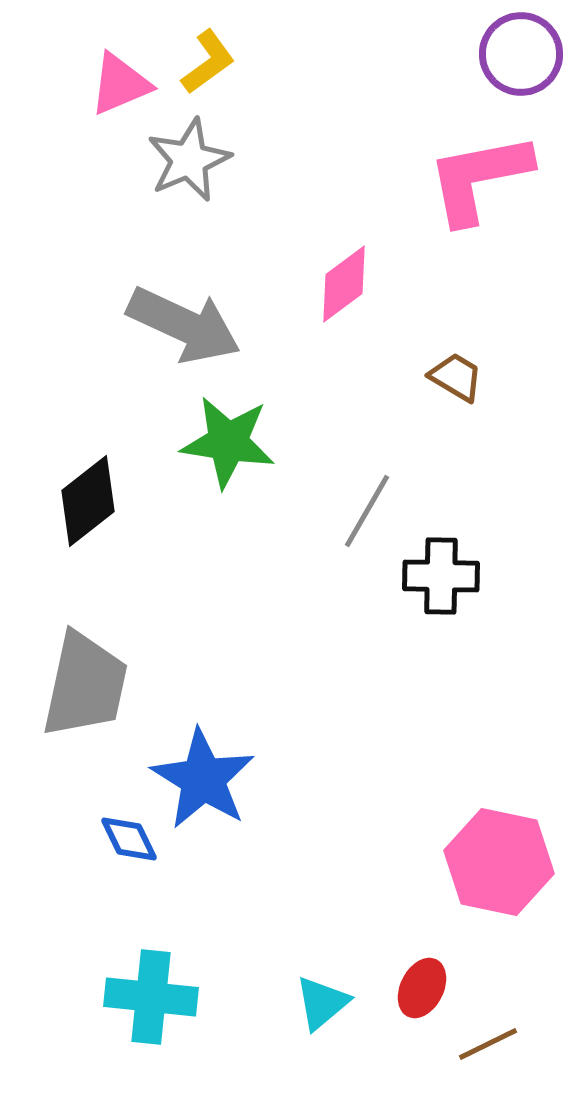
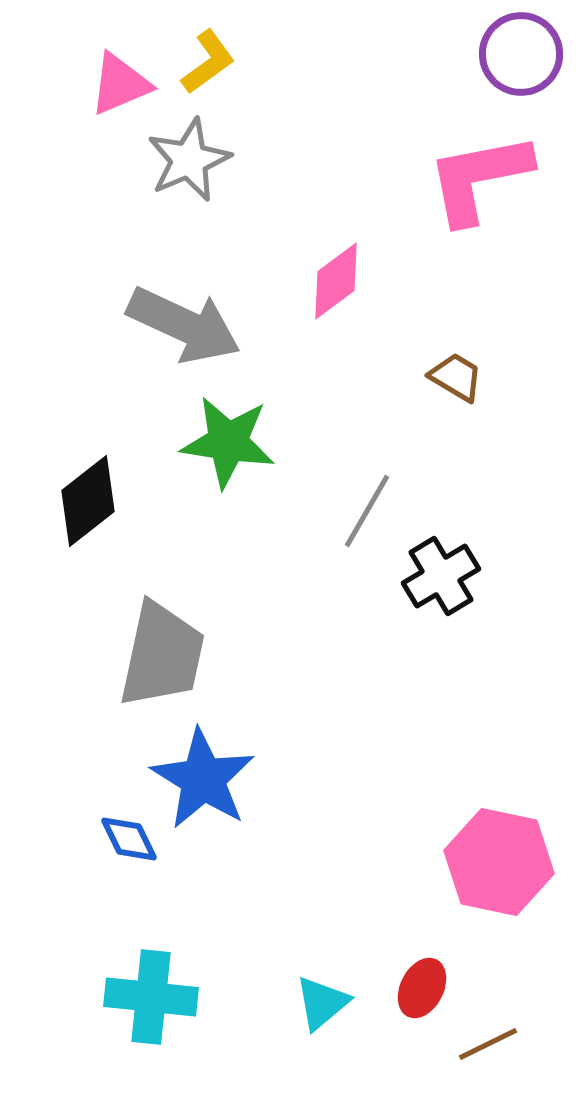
pink diamond: moved 8 px left, 3 px up
black cross: rotated 32 degrees counterclockwise
gray trapezoid: moved 77 px right, 30 px up
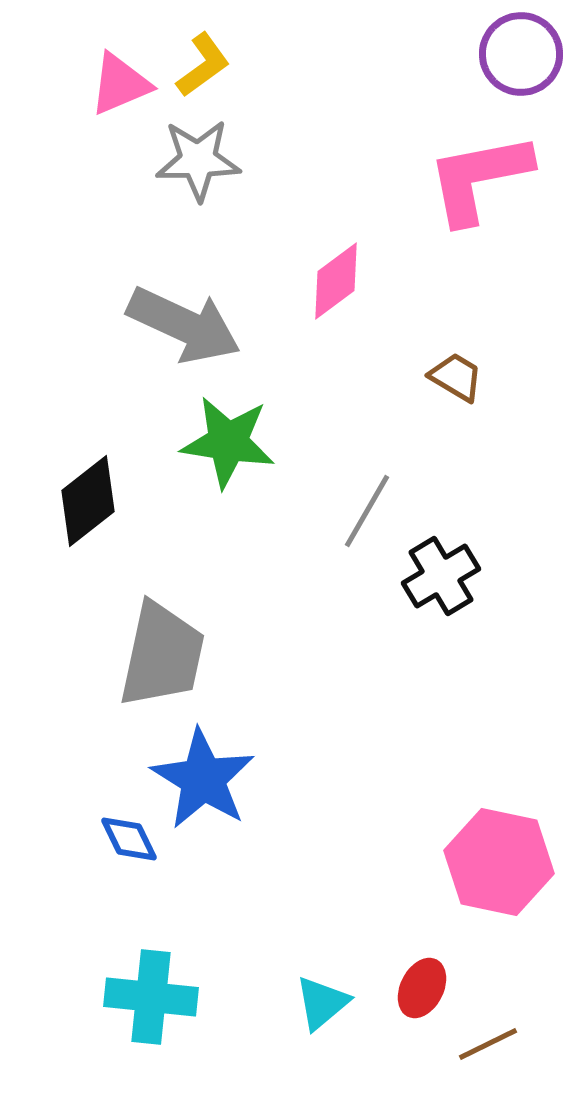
yellow L-shape: moved 5 px left, 3 px down
gray star: moved 9 px right; rotated 22 degrees clockwise
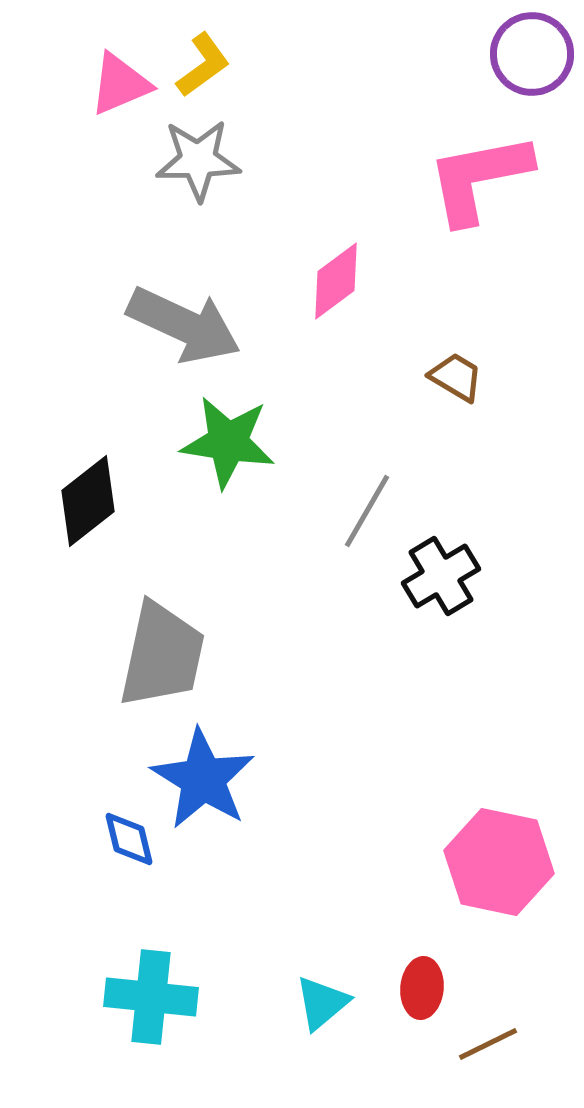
purple circle: moved 11 px right
blue diamond: rotated 12 degrees clockwise
red ellipse: rotated 22 degrees counterclockwise
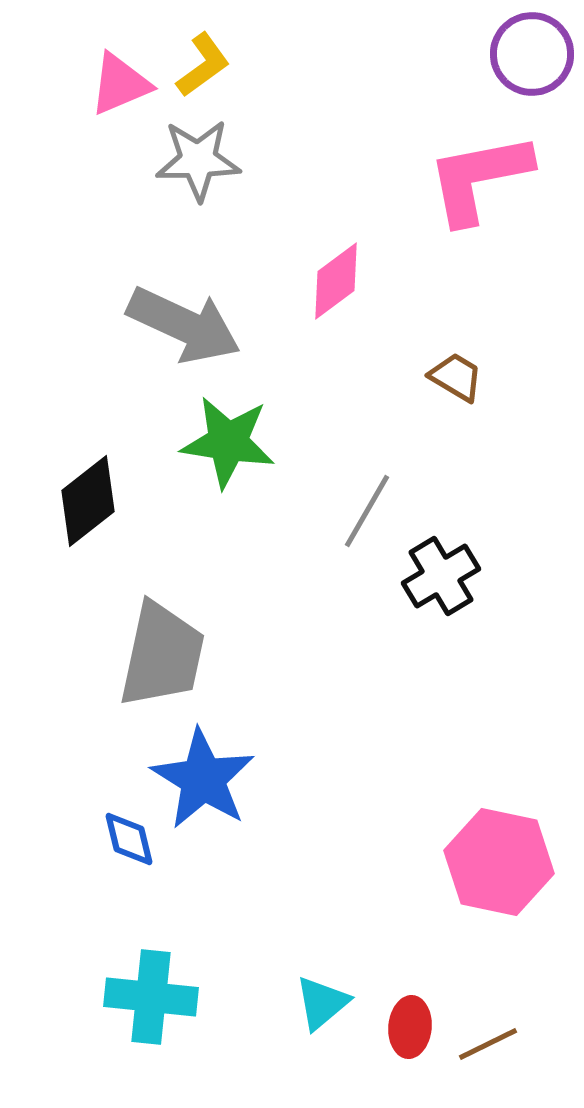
red ellipse: moved 12 px left, 39 px down
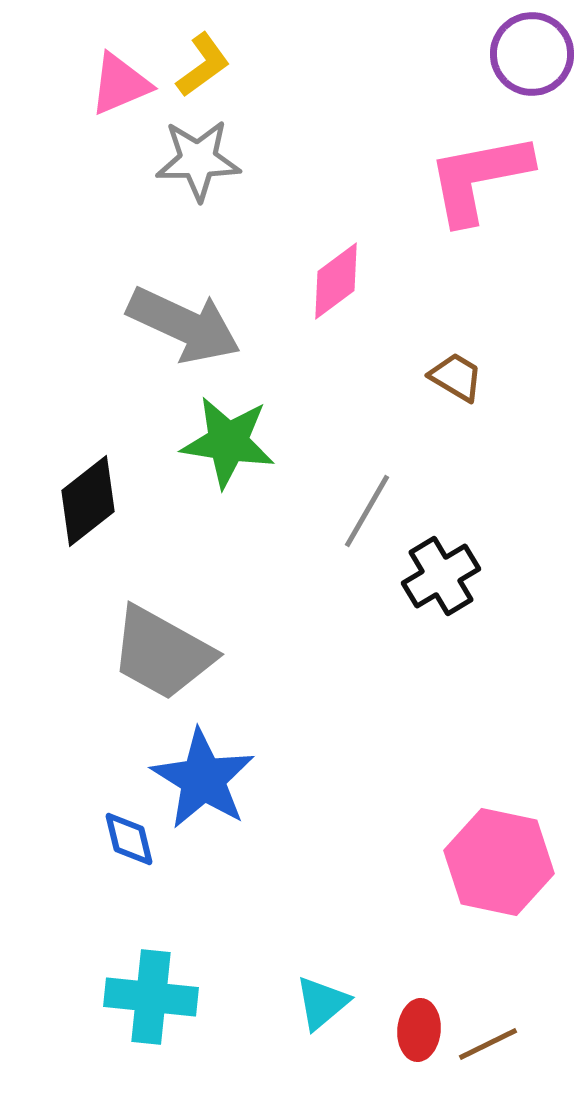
gray trapezoid: moved 2 px up; rotated 107 degrees clockwise
red ellipse: moved 9 px right, 3 px down
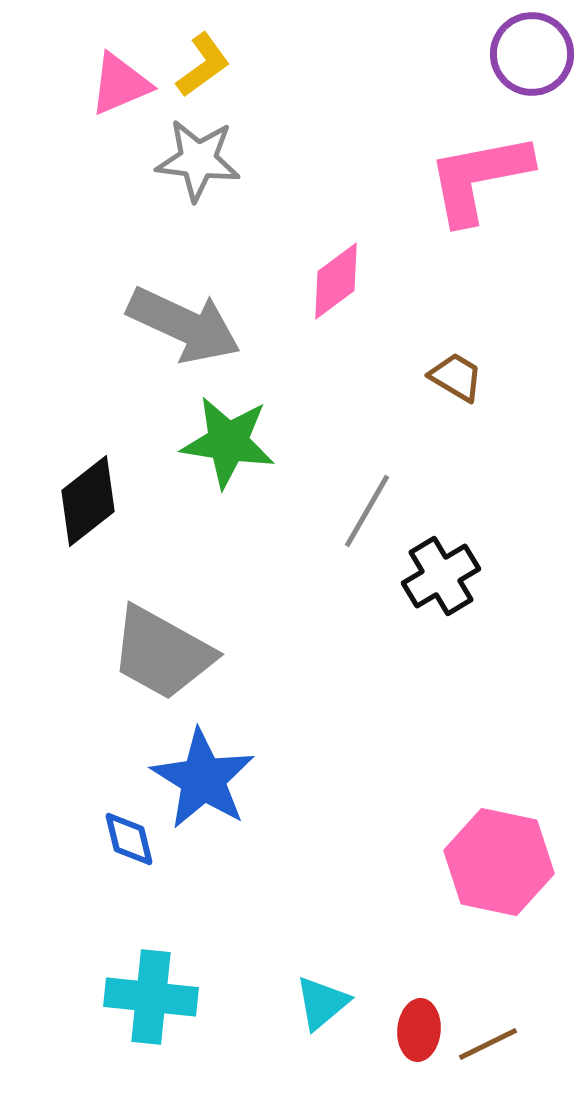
gray star: rotated 8 degrees clockwise
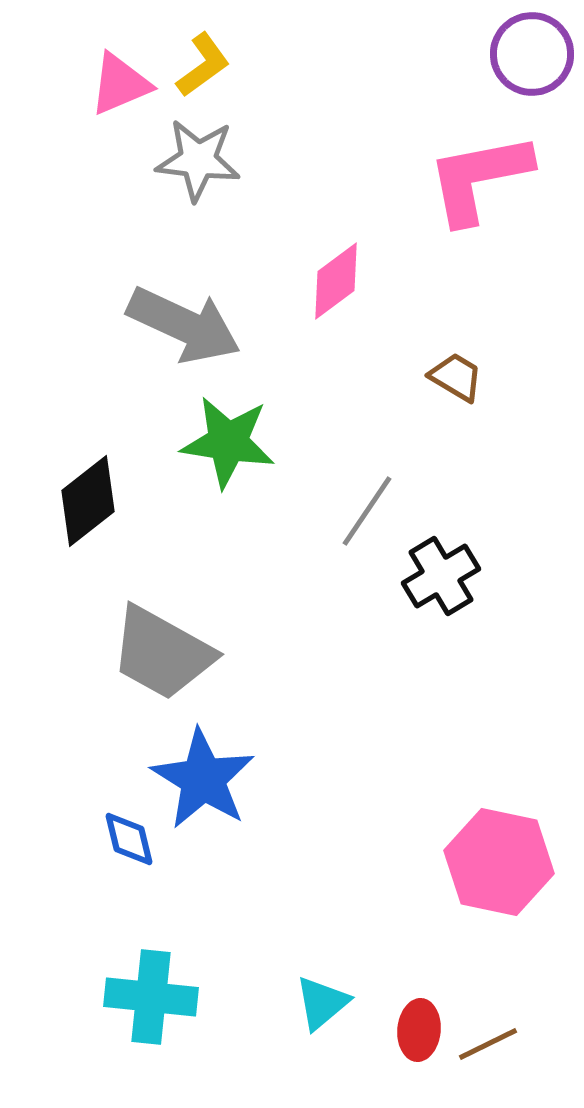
gray line: rotated 4 degrees clockwise
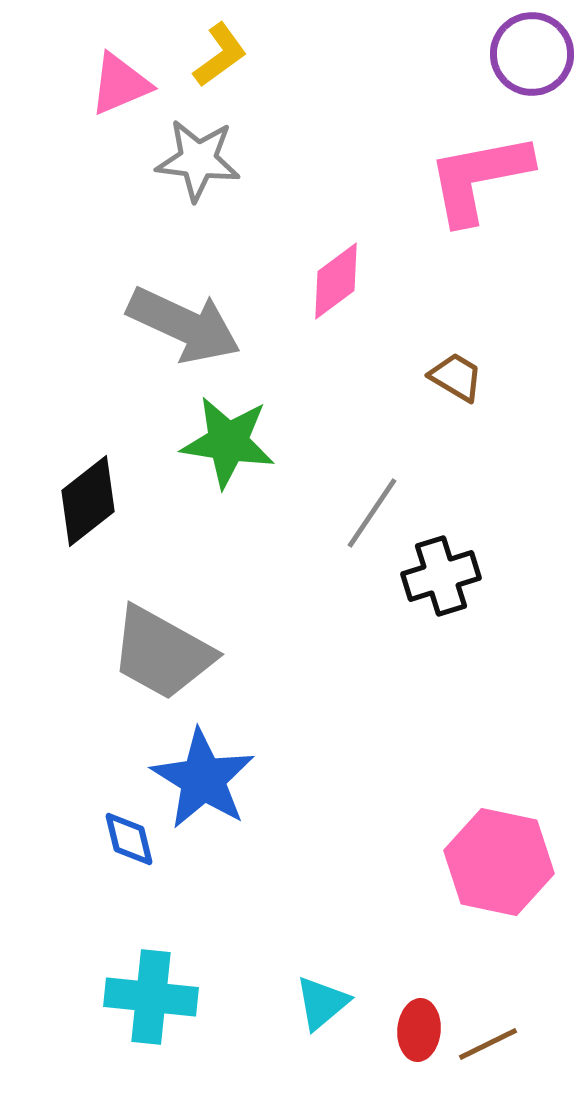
yellow L-shape: moved 17 px right, 10 px up
gray line: moved 5 px right, 2 px down
black cross: rotated 14 degrees clockwise
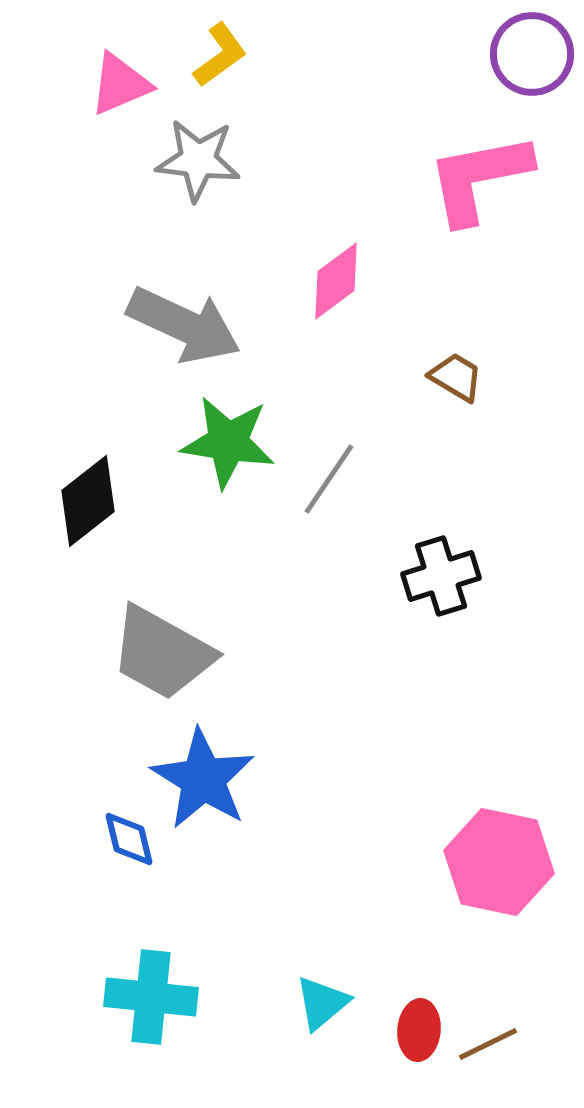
gray line: moved 43 px left, 34 px up
